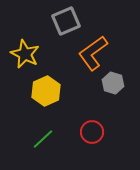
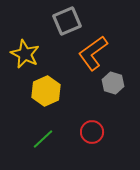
gray square: moved 1 px right
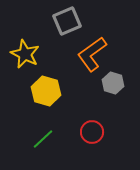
orange L-shape: moved 1 px left, 1 px down
yellow hexagon: rotated 20 degrees counterclockwise
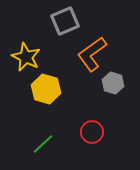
gray square: moved 2 px left
yellow star: moved 1 px right, 3 px down
yellow hexagon: moved 2 px up
green line: moved 5 px down
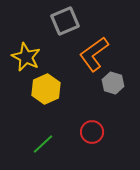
orange L-shape: moved 2 px right
yellow hexagon: rotated 20 degrees clockwise
